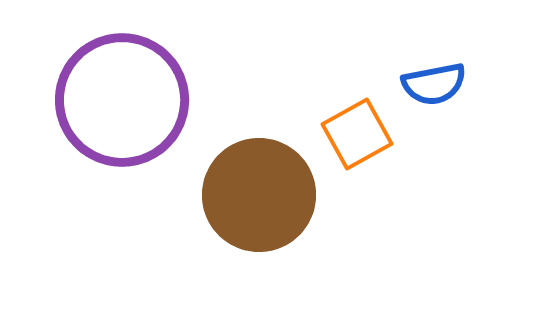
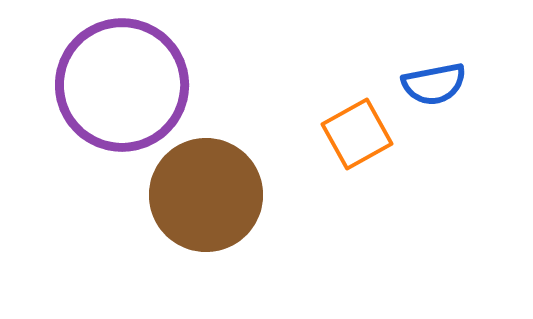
purple circle: moved 15 px up
brown circle: moved 53 px left
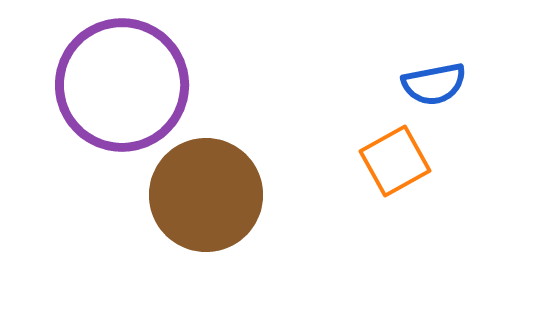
orange square: moved 38 px right, 27 px down
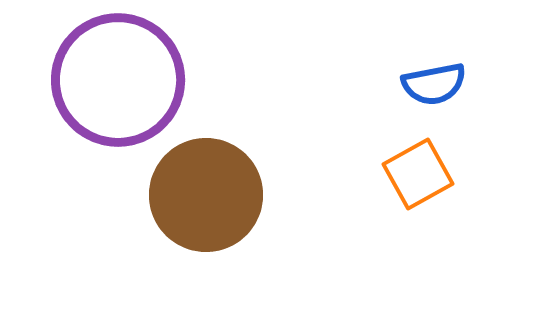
purple circle: moved 4 px left, 5 px up
orange square: moved 23 px right, 13 px down
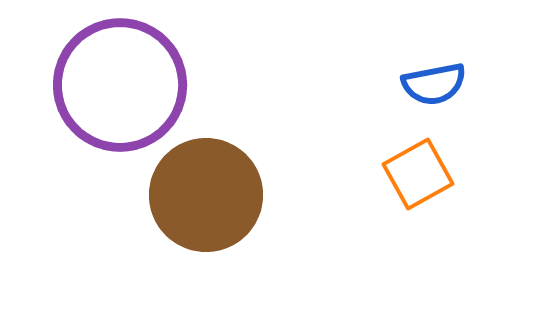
purple circle: moved 2 px right, 5 px down
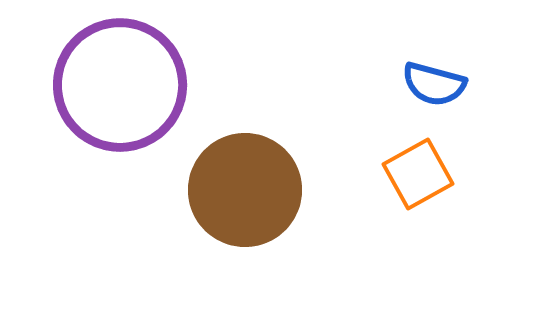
blue semicircle: rotated 26 degrees clockwise
brown circle: moved 39 px right, 5 px up
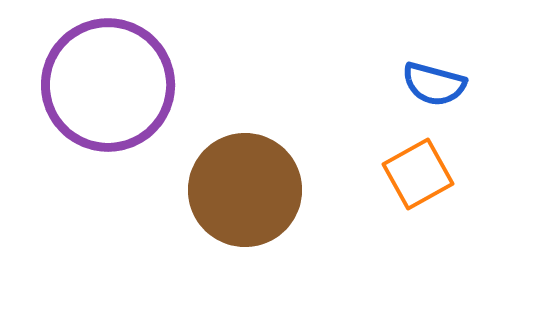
purple circle: moved 12 px left
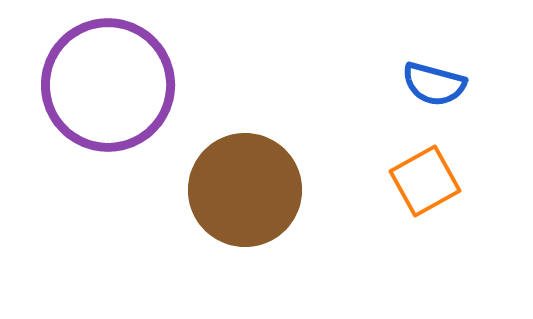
orange square: moved 7 px right, 7 px down
